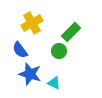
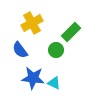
green circle: moved 3 px left, 1 px up
blue star: moved 3 px right, 4 px down; rotated 10 degrees counterclockwise
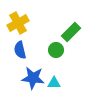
yellow cross: moved 14 px left
blue semicircle: rotated 24 degrees clockwise
cyan triangle: rotated 24 degrees counterclockwise
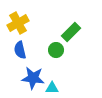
cyan triangle: moved 2 px left, 5 px down
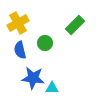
green rectangle: moved 4 px right, 7 px up
green circle: moved 11 px left, 7 px up
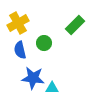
green circle: moved 1 px left
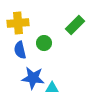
yellow cross: rotated 25 degrees clockwise
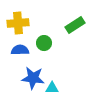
green rectangle: rotated 12 degrees clockwise
blue semicircle: rotated 102 degrees clockwise
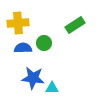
blue semicircle: moved 3 px right, 2 px up
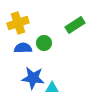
yellow cross: rotated 15 degrees counterclockwise
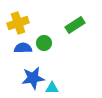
blue star: rotated 15 degrees counterclockwise
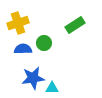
blue semicircle: moved 1 px down
